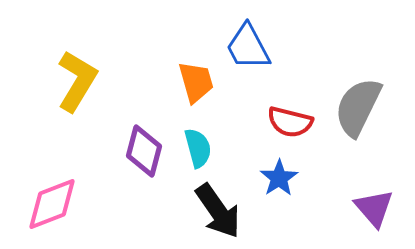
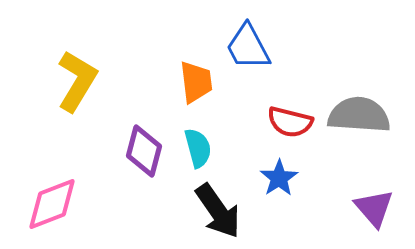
orange trapezoid: rotated 9 degrees clockwise
gray semicircle: moved 1 px right, 8 px down; rotated 68 degrees clockwise
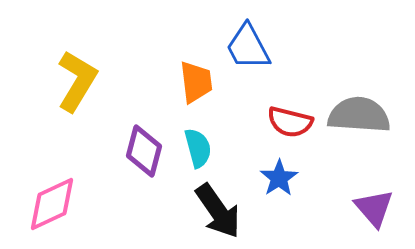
pink diamond: rotated 4 degrees counterclockwise
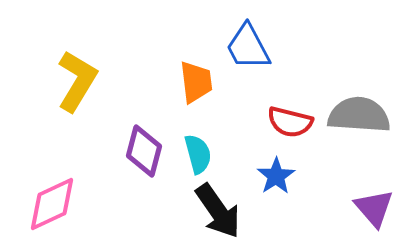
cyan semicircle: moved 6 px down
blue star: moved 3 px left, 2 px up
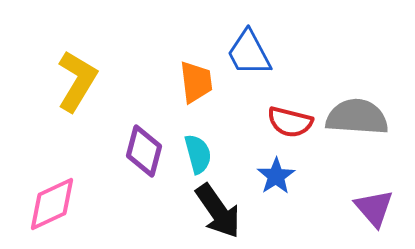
blue trapezoid: moved 1 px right, 6 px down
gray semicircle: moved 2 px left, 2 px down
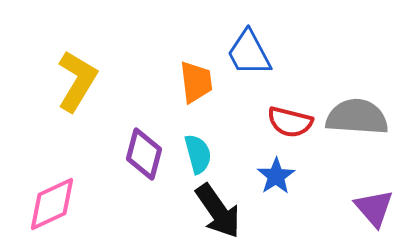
purple diamond: moved 3 px down
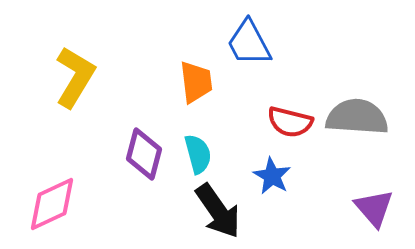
blue trapezoid: moved 10 px up
yellow L-shape: moved 2 px left, 4 px up
blue star: moved 4 px left; rotated 9 degrees counterclockwise
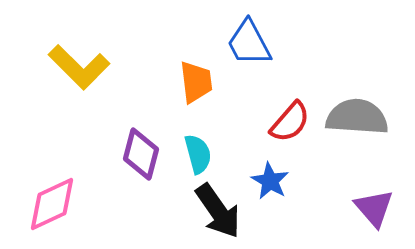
yellow L-shape: moved 4 px right, 10 px up; rotated 104 degrees clockwise
red semicircle: rotated 63 degrees counterclockwise
purple diamond: moved 3 px left
blue star: moved 2 px left, 5 px down
